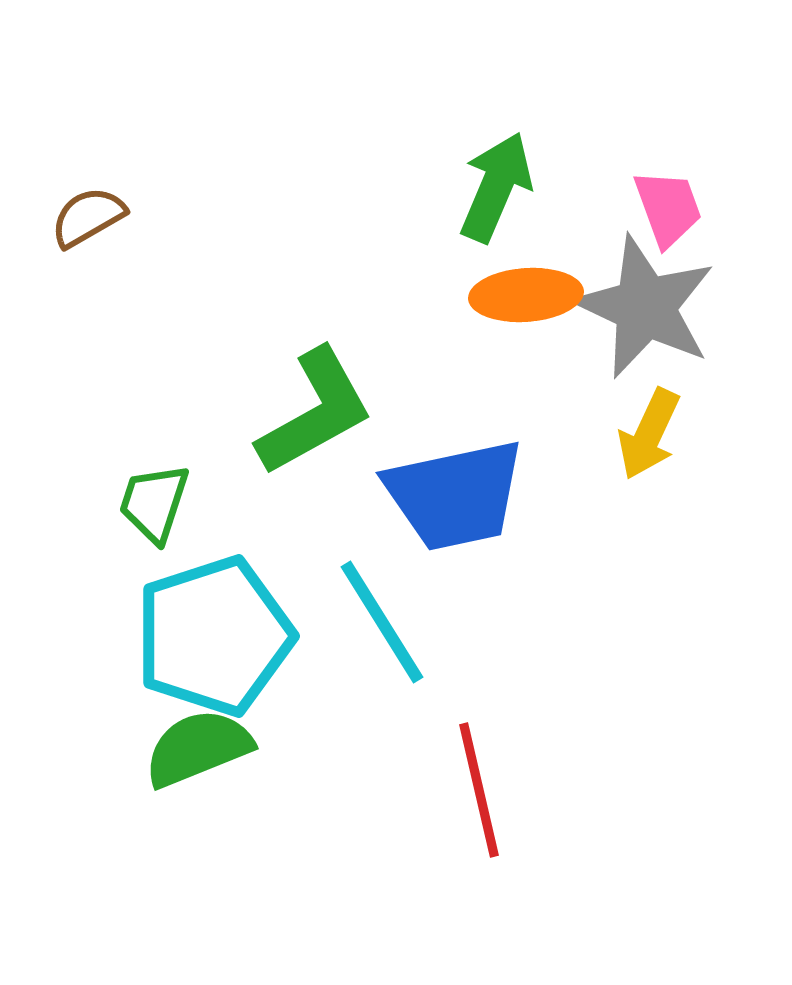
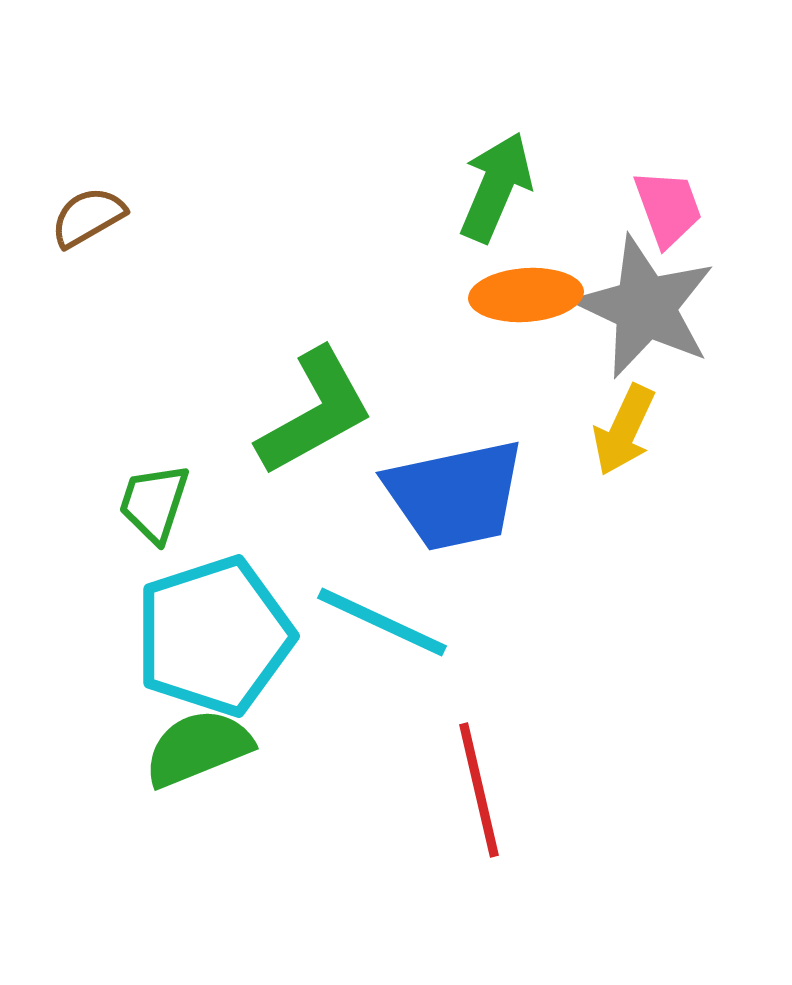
yellow arrow: moved 25 px left, 4 px up
cyan line: rotated 33 degrees counterclockwise
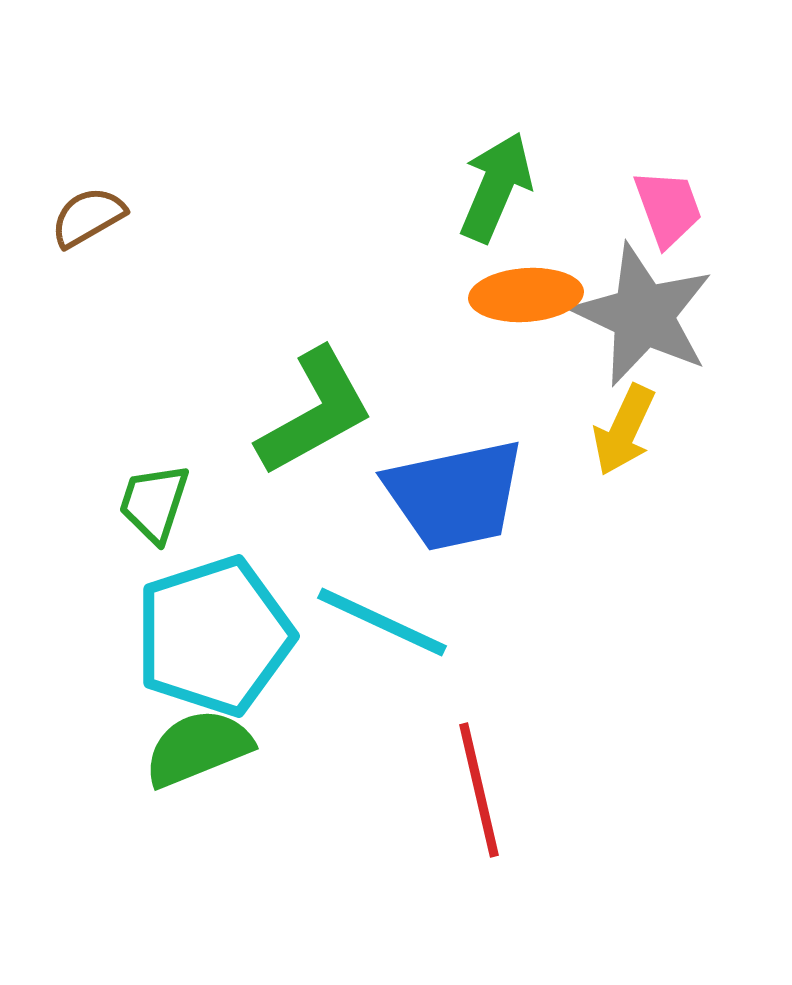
gray star: moved 2 px left, 8 px down
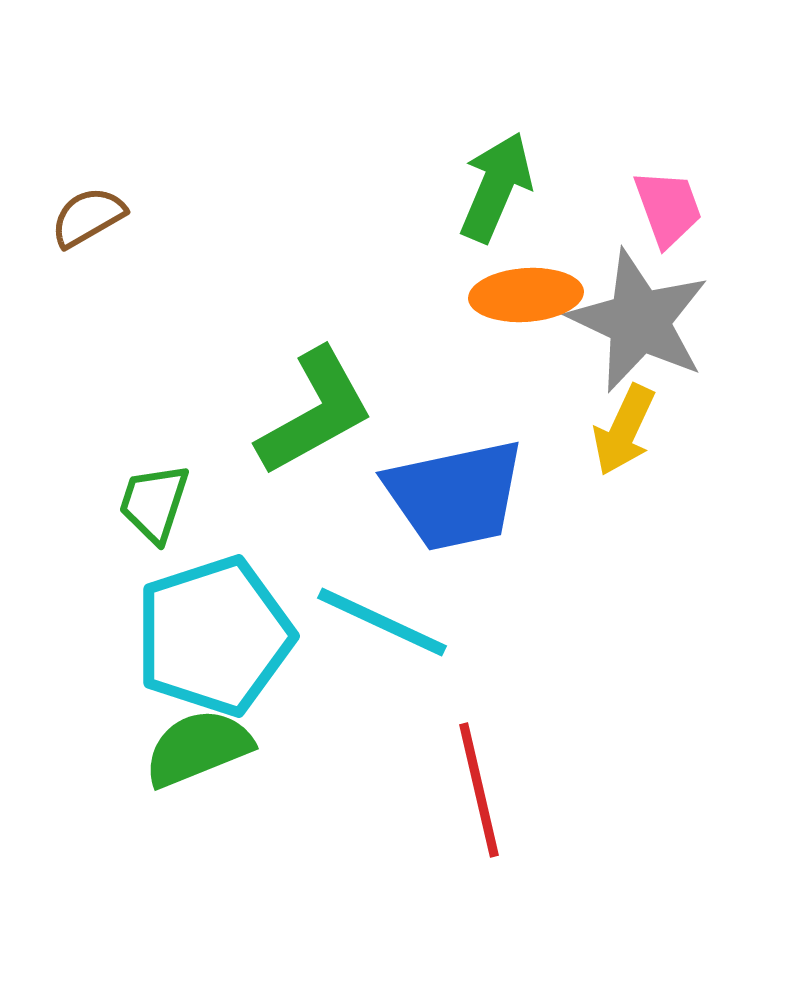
gray star: moved 4 px left, 6 px down
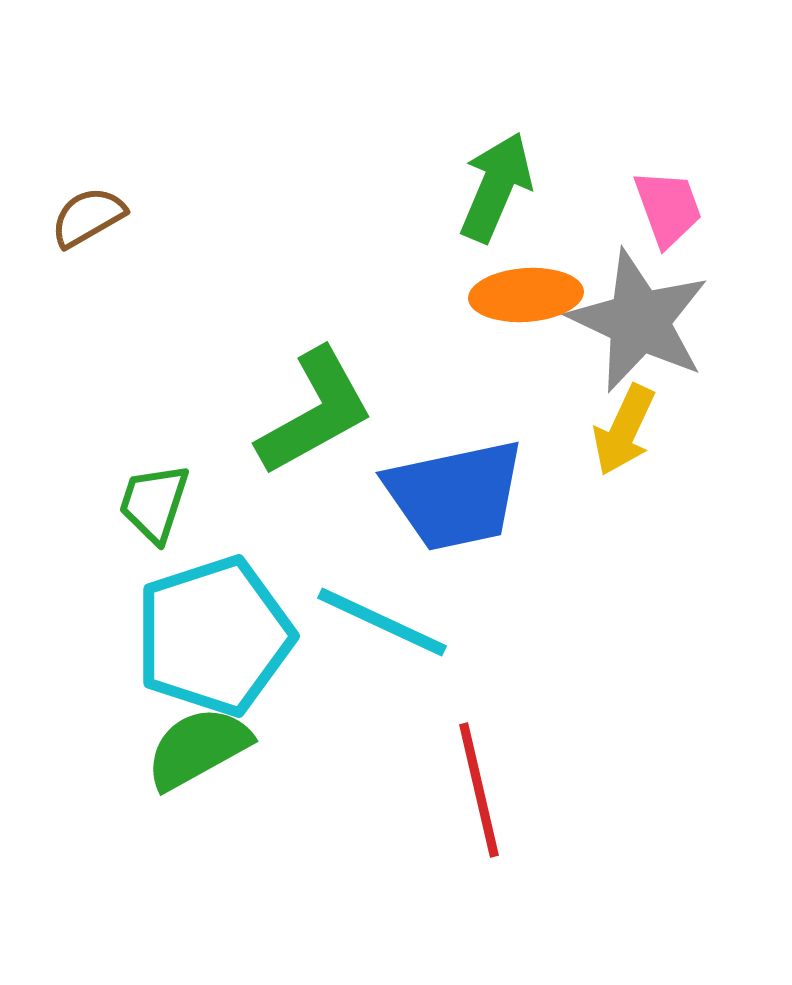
green semicircle: rotated 7 degrees counterclockwise
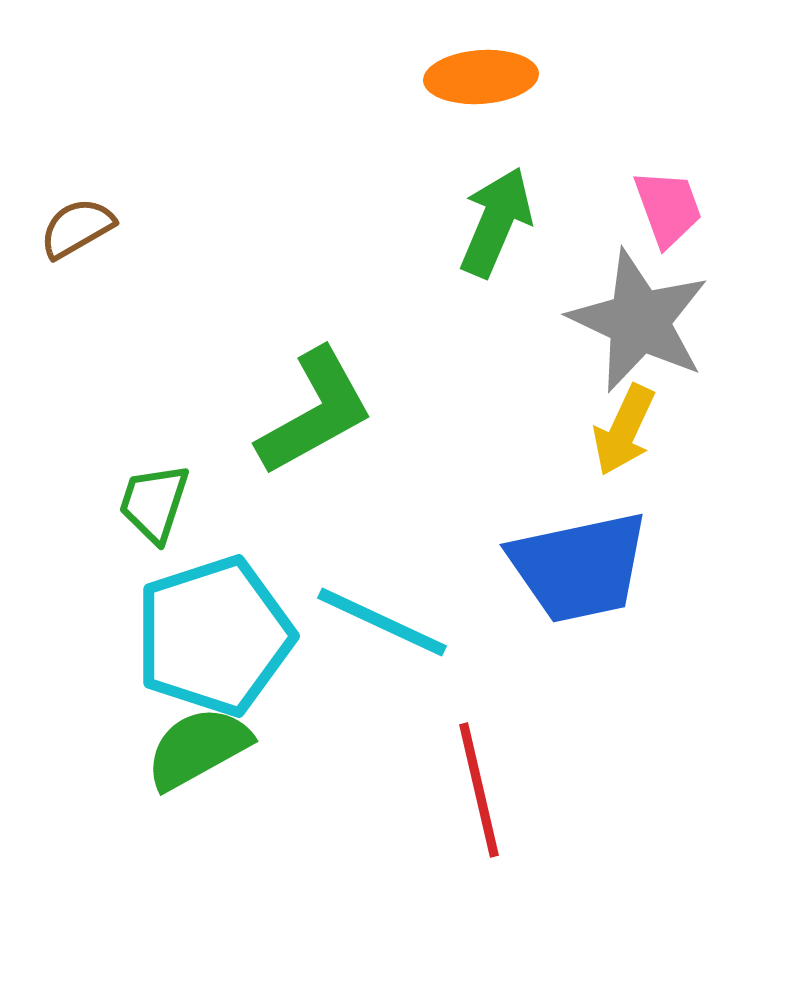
green arrow: moved 35 px down
brown semicircle: moved 11 px left, 11 px down
orange ellipse: moved 45 px left, 218 px up
blue trapezoid: moved 124 px right, 72 px down
